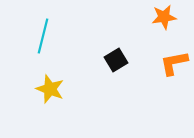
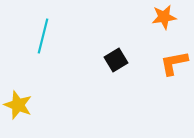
yellow star: moved 32 px left, 16 px down
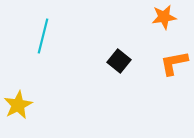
black square: moved 3 px right, 1 px down; rotated 20 degrees counterclockwise
yellow star: rotated 24 degrees clockwise
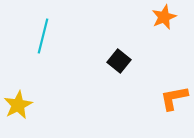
orange star: rotated 15 degrees counterclockwise
orange L-shape: moved 35 px down
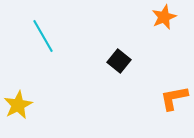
cyan line: rotated 44 degrees counterclockwise
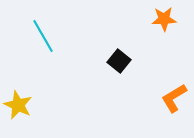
orange star: moved 2 px down; rotated 20 degrees clockwise
orange L-shape: rotated 20 degrees counterclockwise
yellow star: rotated 20 degrees counterclockwise
